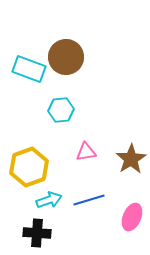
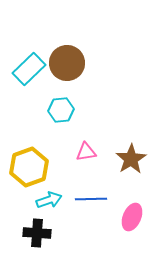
brown circle: moved 1 px right, 6 px down
cyan rectangle: rotated 64 degrees counterclockwise
blue line: moved 2 px right, 1 px up; rotated 16 degrees clockwise
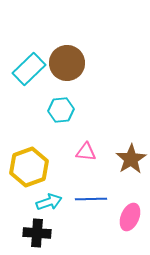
pink triangle: rotated 15 degrees clockwise
cyan arrow: moved 2 px down
pink ellipse: moved 2 px left
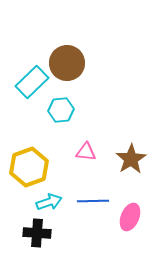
cyan rectangle: moved 3 px right, 13 px down
blue line: moved 2 px right, 2 px down
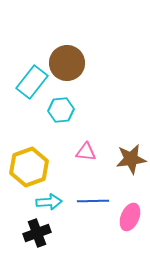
cyan rectangle: rotated 8 degrees counterclockwise
brown star: rotated 24 degrees clockwise
cyan arrow: rotated 15 degrees clockwise
black cross: rotated 24 degrees counterclockwise
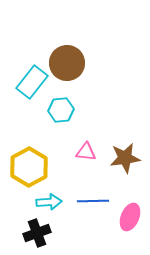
brown star: moved 6 px left, 1 px up
yellow hexagon: rotated 9 degrees counterclockwise
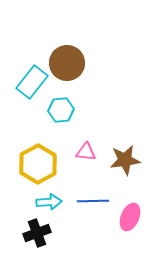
brown star: moved 2 px down
yellow hexagon: moved 9 px right, 3 px up
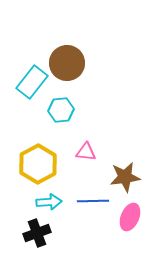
brown star: moved 17 px down
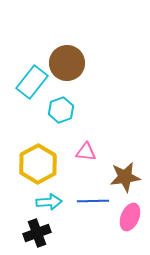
cyan hexagon: rotated 15 degrees counterclockwise
